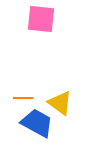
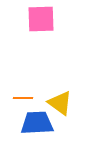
pink square: rotated 8 degrees counterclockwise
blue trapezoid: rotated 32 degrees counterclockwise
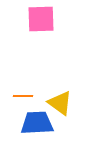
orange line: moved 2 px up
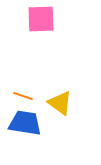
orange line: rotated 18 degrees clockwise
blue trapezoid: moved 12 px left; rotated 12 degrees clockwise
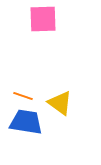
pink square: moved 2 px right
blue trapezoid: moved 1 px right, 1 px up
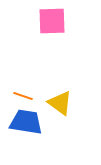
pink square: moved 9 px right, 2 px down
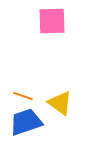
blue trapezoid: rotated 28 degrees counterclockwise
